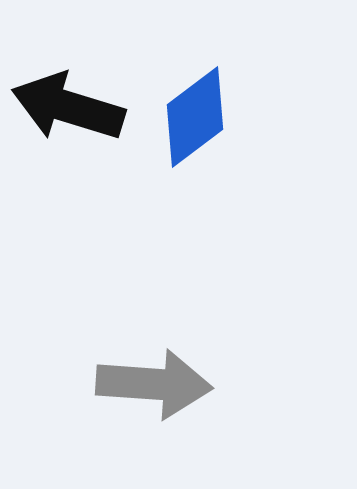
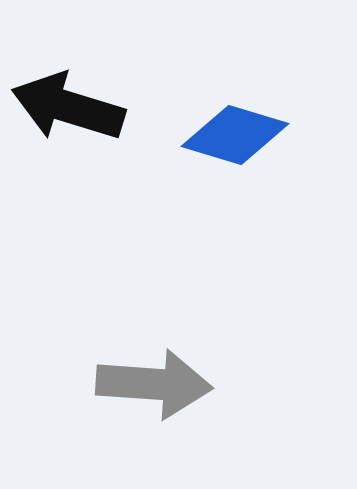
blue diamond: moved 40 px right, 18 px down; rotated 54 degrees clockwise
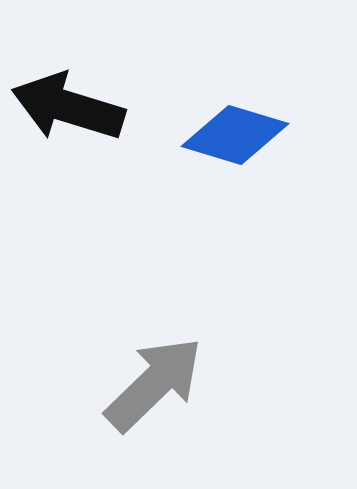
gray arrow: rotated 48 degrees counterclockwise
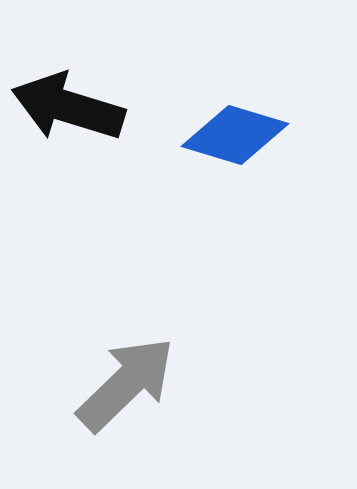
gray arrow: moved 28 px left
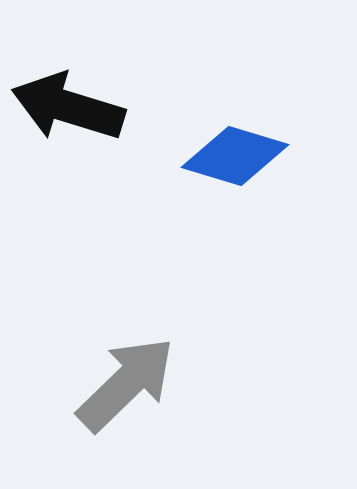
blue diamond: moved 21 px down
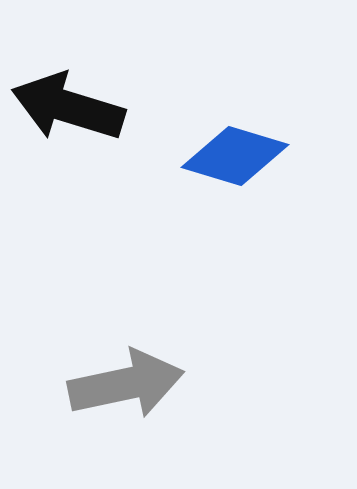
gray arrow: rotated 32 degrees clockwise
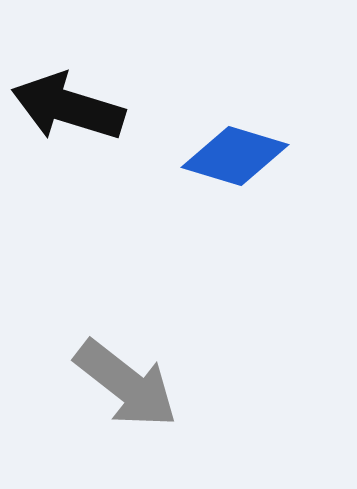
gray arrow: rotated 50 degrees clockwise
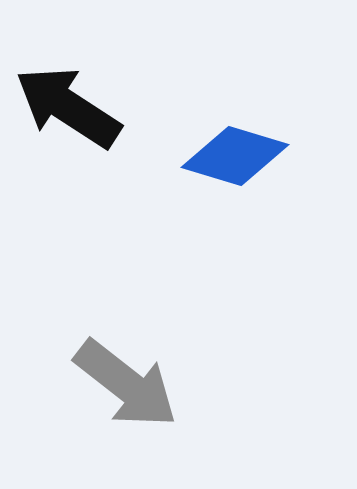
black arrow: rotated 16 degrees clockwise
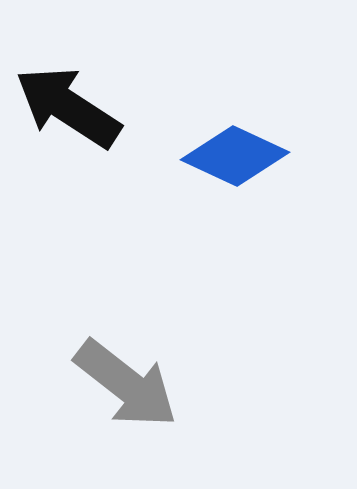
blue diamond: rotated 8 degrees clockwise
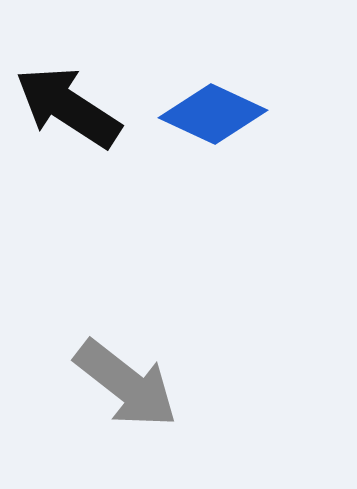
blue diamond: moved 22 px left, 42 px up
